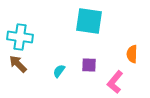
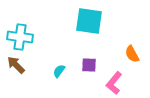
orange semicircle: rotated 30 degrees counterclockwise
brown arrow: moved 2 px left, 1 px down
pink L-shape: moved 1 px left, 1 px down
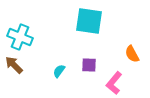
cyan cross: rotated 15 degrees clockwise
brown arrow: moved 2 px left
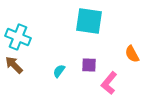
cyan cross: moved 2 px left
pink L-shape: moved 5 px left
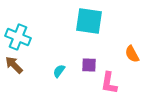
pink L-shape: rotated 30 degrees counterclockwise
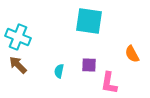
brown arrow: moved 4 px right
cyan semicircle: rotated 24 degrees counterclockwise
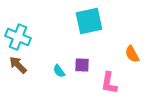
cyan square: rotated 20 degrees counterclockwise
purple square: moved 7 px left
cyan semicircle: rotated 48 degrees counterclockwise
